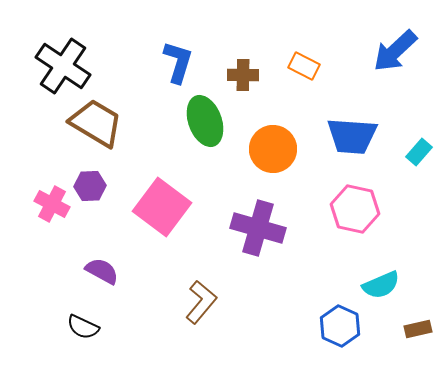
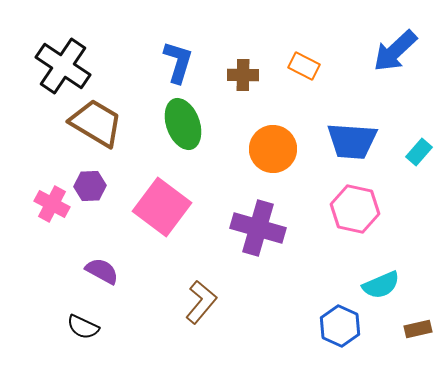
green ellipse: moved 22 px left, 3 px down
blue trapezoid: moved 5 px down
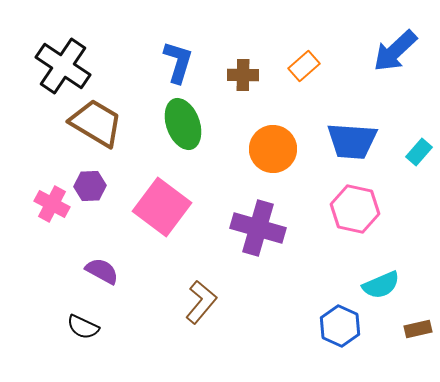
orange rectangle: rotated 68 degrees counterclockwise
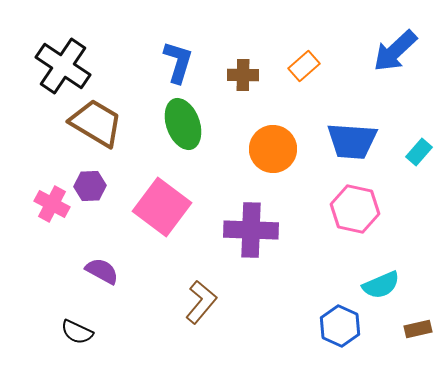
purple cross: moved 7 px left, 2 px down; rotated 14 degrees counterclockwise
black semicircle: moved 6 px left, 5 px down
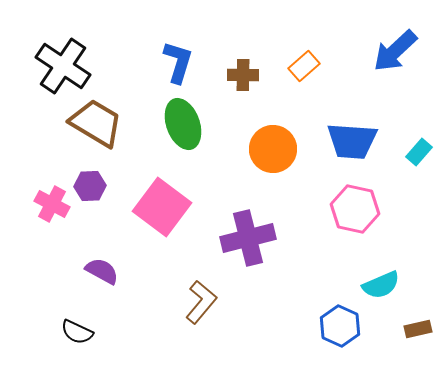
purple cross: moved 3 px left, 8 px down; rotated 16 degrees counterclockwise
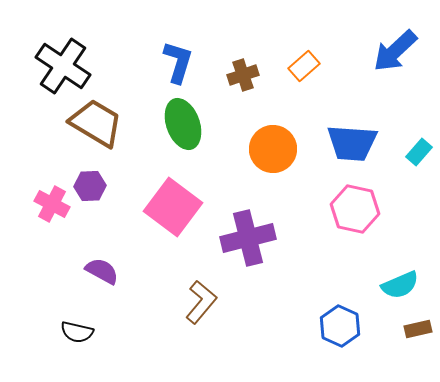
brown cross: rotated 20 degrees counterclockwise
blue trapezoid: moved 2 px down
pink square: moved 11 px right
cyan semicircle: moved 19 px right
black semicircle: rotated 12 degrees counterclockwise
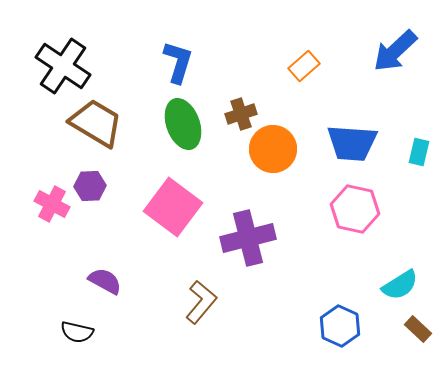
brown cross: moved 2 px left, 39 px down
cyan rectangle: rotated 28 degrees counterclockwise
purple semicircle: moved 3 px right, 10 px down
cyan semicircle: rotated 9 degrees counterclockwise
brown rectangle: rotated 56 degrees clockwise
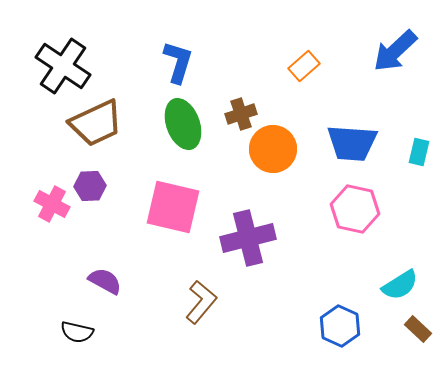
brown trapezoid: rotated 124 degrees clockwise
pink square: rotated 24 degrees counterclockwise
